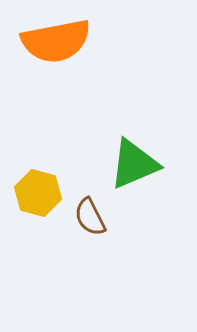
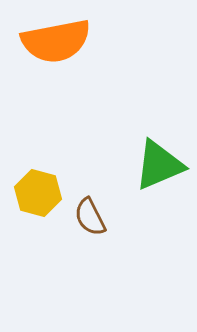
green triangle: moved 25 px right, 1 px down
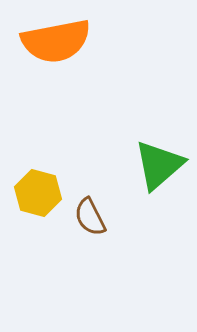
green triangle: rotated 18 degrees counterclockwise
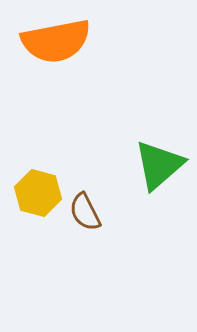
brown semicircle: moved 5 px left, 5 px up
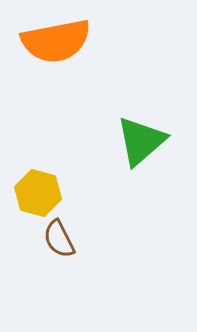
green triangle: moved 18 px left, 24 px up
brown semicircle: moved 26 px left, 27 px down
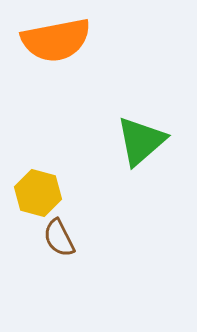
orange semicircle: moved 1 px up
brown semicircle: moved 1 px up
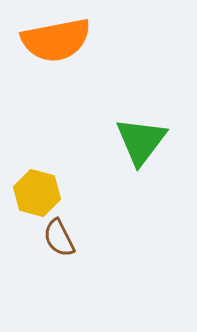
green triangle: rotated 12 degrees counterclockwise
yellow hexagon: moved 1 px left
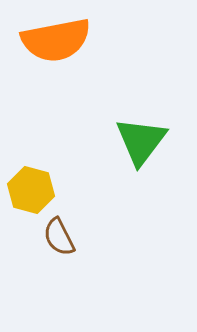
yellow hexagon: moved 6 px left, 3 px up
brown semicircle: moved 1 px up
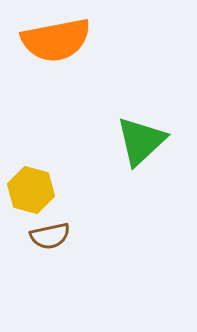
green triangle: rotated 10 degrees clockwise
brown semicircle: moved 9 px left, 1 px up; rotated 75 degrees counterclockwise
